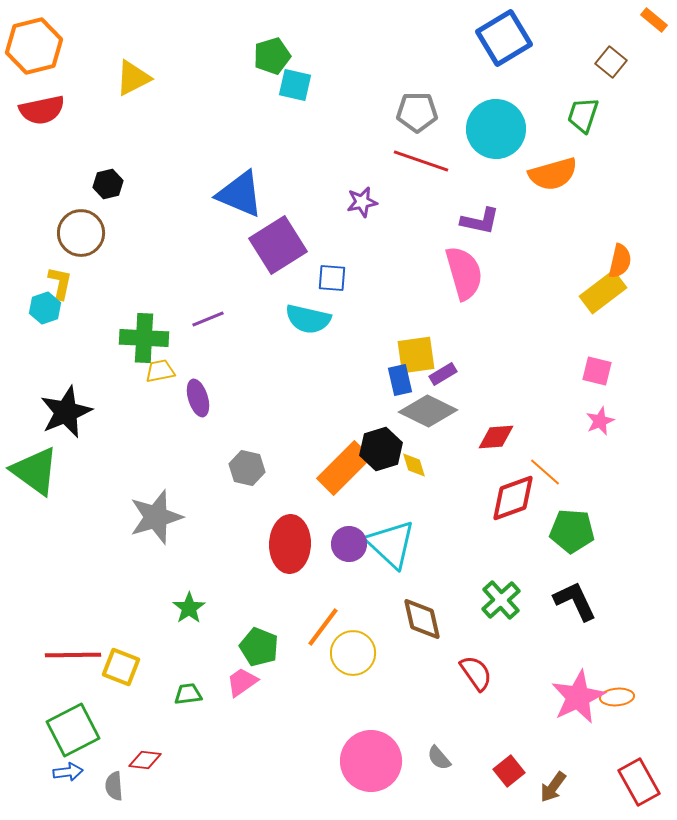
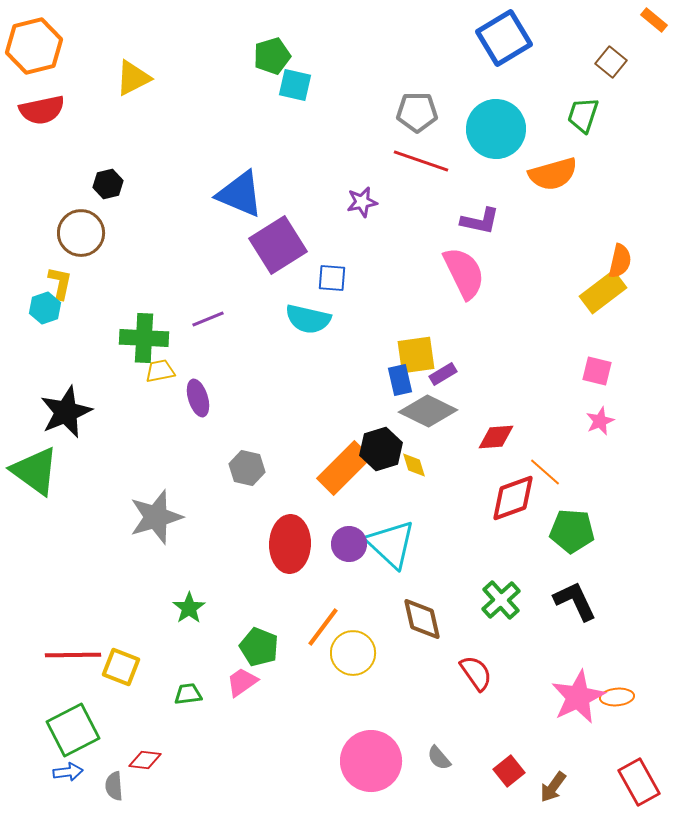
pink semicircle at (464, 273): rotated 10 degrees counterclockwise
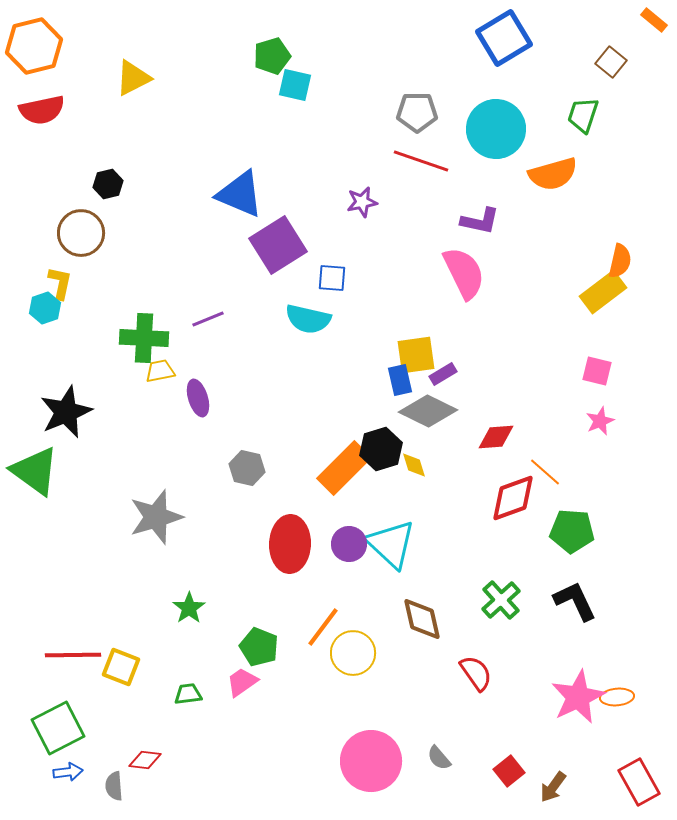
green square at (73, 730): moved 15 px left, 2 px up
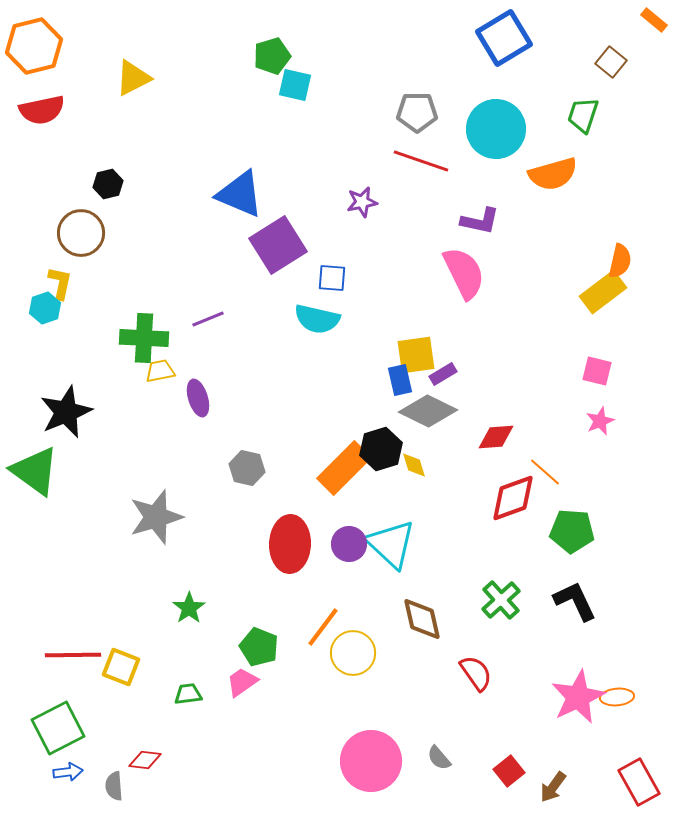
cyan semicircle at (308, 319): moved 9 px right
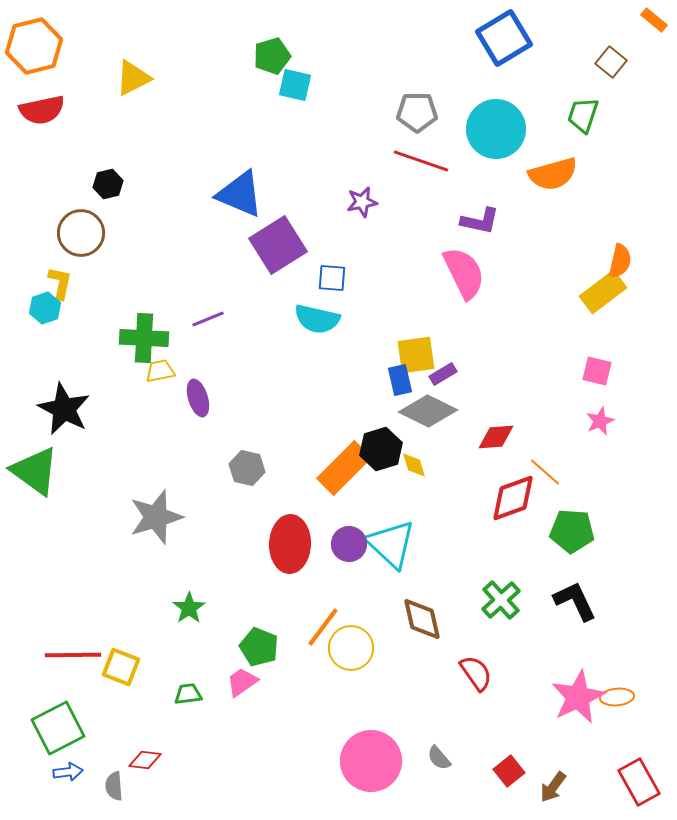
black star at (66, 412): moved 2 px left, 3 px up; rotated 22 degrees counterclockwise
yellow circle at (353, 653): moved 2 px left, 5 px up
